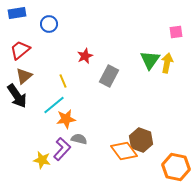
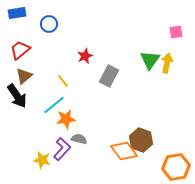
yellow line: rotated 16 degrees counterclockwise
orange hexagon: rotated 20 degrees counterclockwise
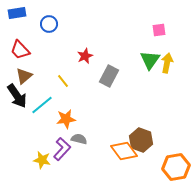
pink square: moved 17 px left, 2 px up
red trapezoid: rotated 95 degrees counterclockwise
cyan line: moved 12 px left
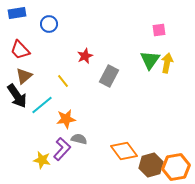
brown hexagon: moved 10 px right, 25 px down; rotated 25 degrees clockwise
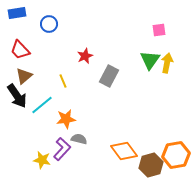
yellow line: rotated 16 degrees clockwise
orange hexagon: moved 12 px up
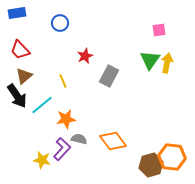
blue circle: moved 11 px right, 1 px up
orange diamond: moved 11 px left, 10 px up
orange hexagon: moved 4 px left, 2 px down; rotated 16 degrees clockwise
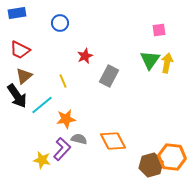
red trapezoid: rotated 20 degrees counterclockwise
orange diamond: rotated 8 degrees clockwise
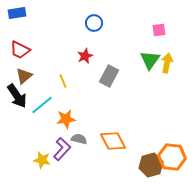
blue circle: moved 34 px right
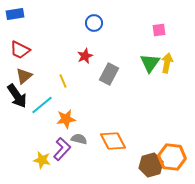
blue rectangle: moved 2 px left, 1 px down
green triangle: moved 3 px down
gray rectangle: moved 2 px up
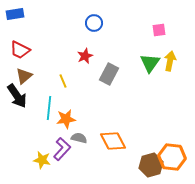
yellow arrow: moved 3 px right, 2 px up
cyan line: moved 7 px right, 3 px down; rotated 45 degrees counterclockwise
gray semicircle: moved 1 px up
